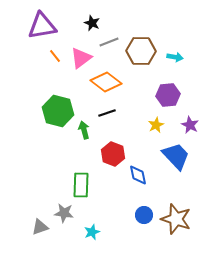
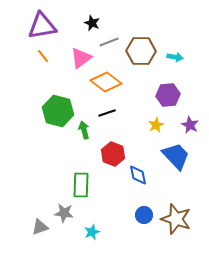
orange line: moved 12 px left
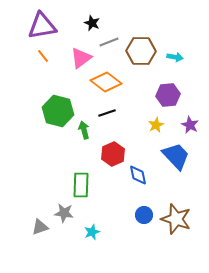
red hexagon: rotated 15 degrees clockwise
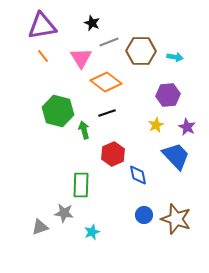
pink triangle: rotated 25 degrees counterclockwise
purple star: moved 3 px left, 2 px down
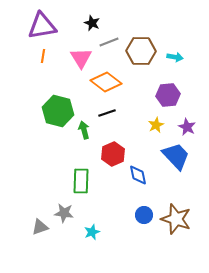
orange line: rotated 48 degrees clockwise
green rectangle: moved 4 px up
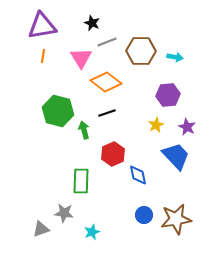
gray line: moved 2 px left
brown star: rotated 28 degrees counterclockwise
gray triangle: moved 1 px right, 2 px down
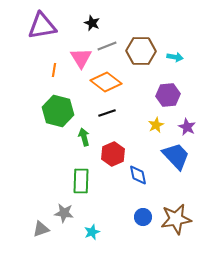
gray line: moved 4 px down
orange line: moved 11 px right, 14 px down
green arrow: moved 7 px down
blue circle: moved 1 px left, 2 px down
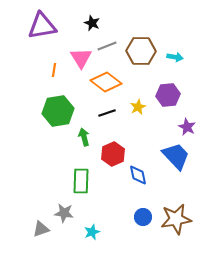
green hexagon: rotated 24 degrees counterclockwise
yellow star: moved 18 px left, 18 px up
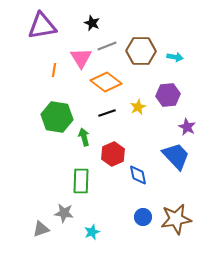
green hexagon: moved 1 px left, 6 px down; rotated 20 degrees clockwise
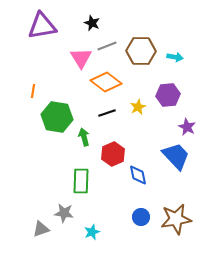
orange line: moved 21 px left, 21 px down
blue circle: moved 2 px left
